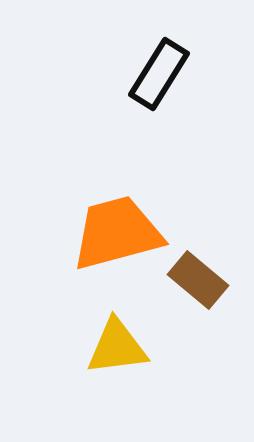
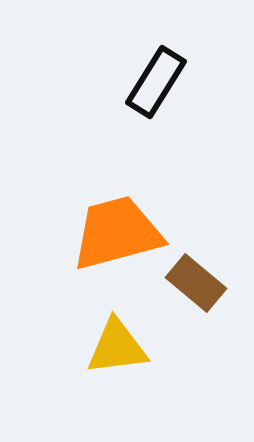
black rectangle: moved 3 px left, 8 px down
brown rectangle: moved 2 px left, 3 px down
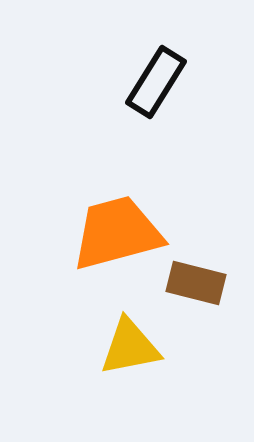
brown rectangle: rotated 26 degrees counterclockwise
yellow triangle: moved 13 px right; rotated 4 degrees counterclockwise
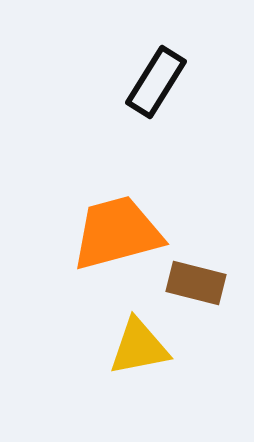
yellow triangle: moved 9 px right
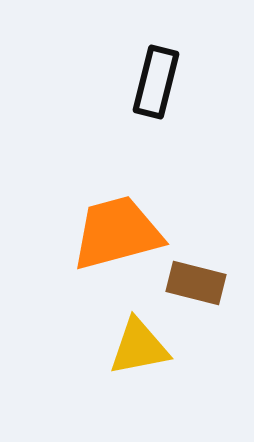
black rectangle: rotated 18 degrees counterclockwise
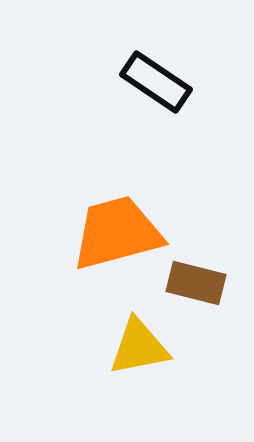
black rectangle: rotated 70 degrees counterclockwise
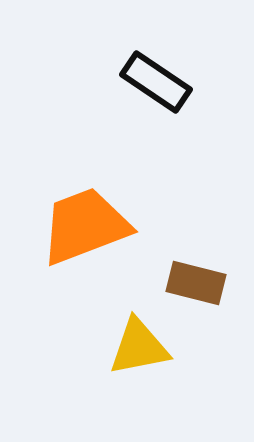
orange trapezoid: moved 32 px left, 7 px up; rotated 6 degrees counterclockwise
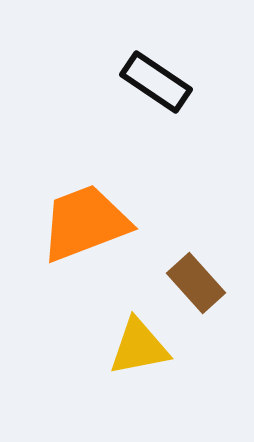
orange trapezoid: moved 3 px up
brown rectangle: rotated 34 degrees clockwise
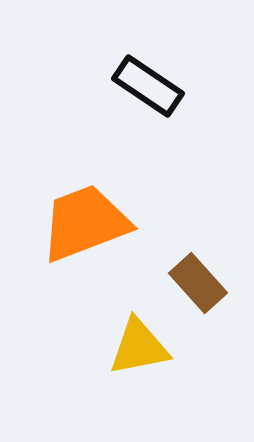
black rectangle: moved 8 px left, 4 px down
brown rectangle: moved 2 px right
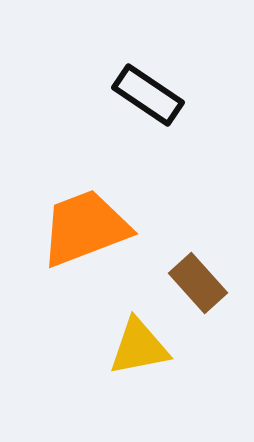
black rectangle: moved 9 px down
orange trapezoid: moved 5 px down
